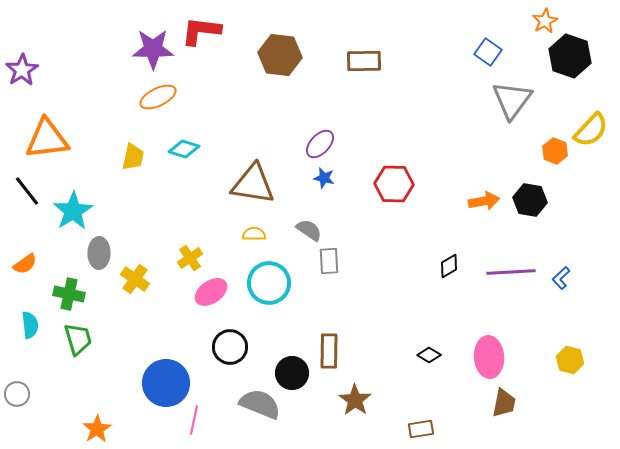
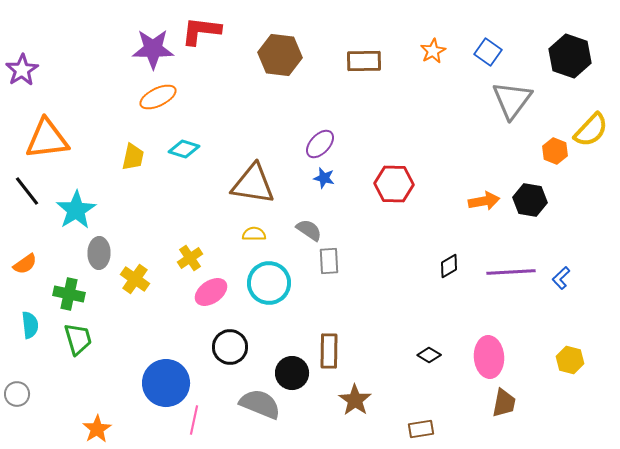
orange star at (545, 21): moved 112 px left, 30 px down
cyan star at (73, 211): moved 3 px right, 1 px up
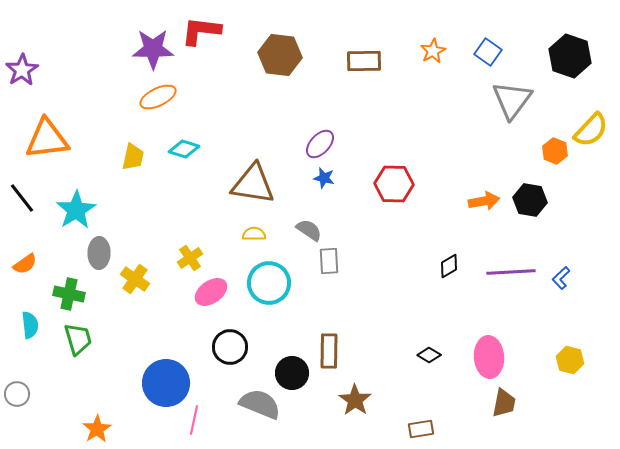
black line at (27, 191): moved 5 px left, 7 px down
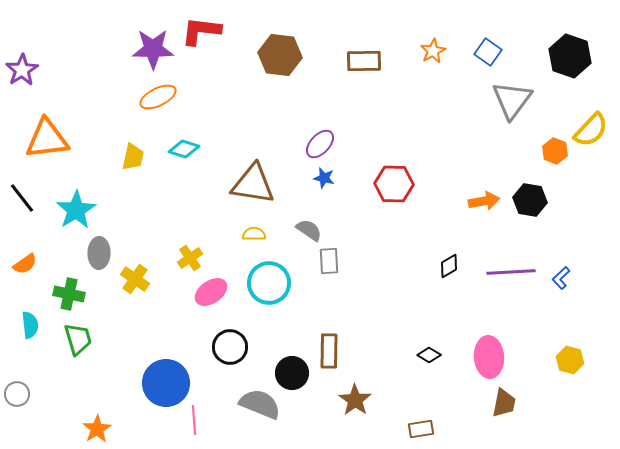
pink line at (194, 420): rotated 16 degrees counterclockwise
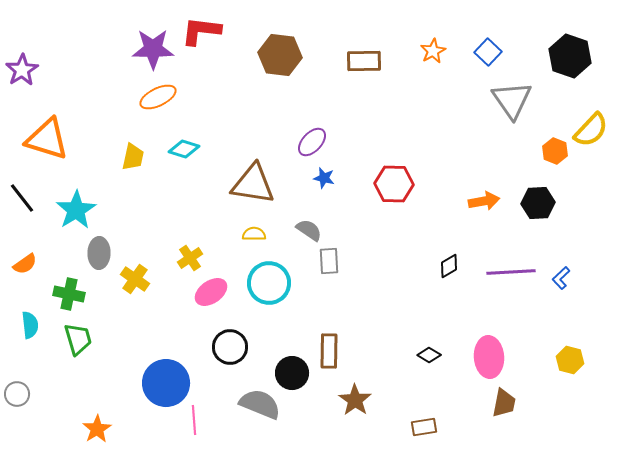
blue square at (488, 52): rotated 8 degrees clockwise
gray triangle at (512, 100): rotated 12 degrees counterclockwise
orange triangle at (47, 139): rotated 24 degrees clockwise
purple ellipse at (320, 144): moved 8 px left, 2 px up
black hexagon at (530, 200): moved 8 px right, 3 px down; rotated 12 degrees counterclockwise
brown rectangle at (421, 429): moved 3 px right, 2 px up
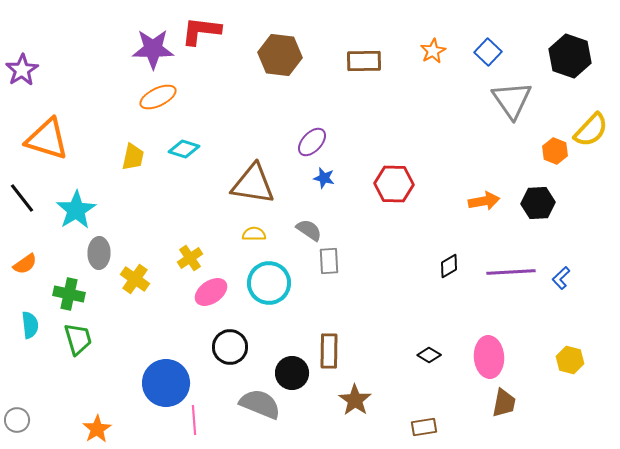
gray circle at (17, 394): moved 26 px down
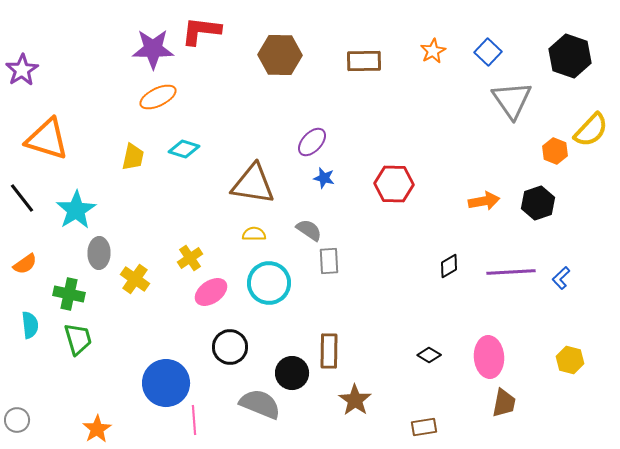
brown hexagon at (280, 55): rotated 6 degrees counterclockwise
black hexagon at (538, 203): rotated 16 degrees counterclockwise
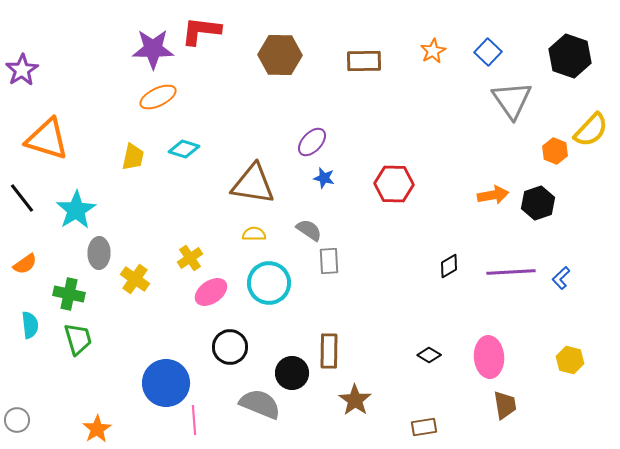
orange arrow at (484, 201): moved 9 px right, 6 px up
brown trapezoid at (504, 403): moved 1 px right, 2 px down; rotated 20 degrees counterclockwise
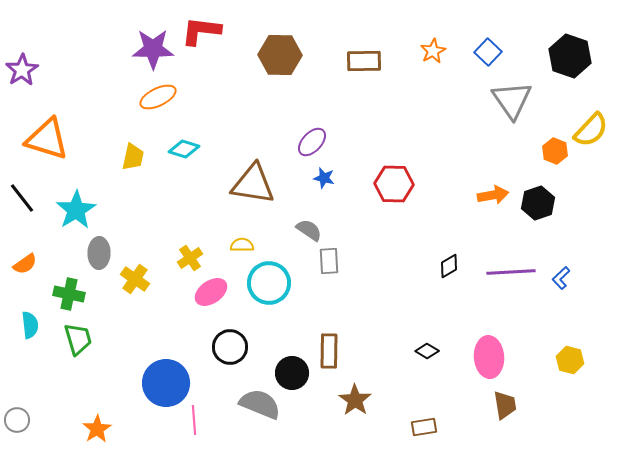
yellow semicircle at (254, 234): moved 12 px left, 11 px down
black diamond at (429, 355): moved 2 px left, 4 px up
